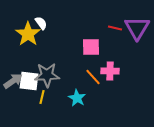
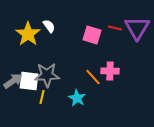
white semicircle: moved 8 px right, 3 px down
pink square: moved 1 px right, 12 px up; rotated 18 degrees clockwise
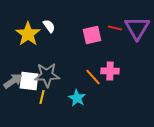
pink square: rotated 30 degrees counterclockwise
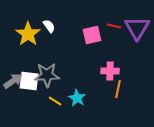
red line: moved 1 px left, 2 px up
orange line: moved 25 px right, 12 px down; rotated 54 degrees clockwise
yellow line: moved 13 px right, 4 px down; rotated 72 degrees counterclockwise
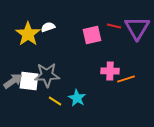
white semicircle: moved 1 px left, 1 px down; rotated 72 degrees counterclockwise
orange line: moved 8 px right, 10 px up; rotated 60 degrees clockwise
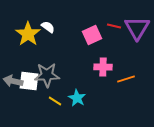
white semicircle: rotated 56 degrees clockwise
pink square: rotated 12 degrees counterclockwise
pink cross: moved 7 px left, 4 px up
gray arrow: rotated 132 degrees counterclockwise
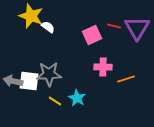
yellow star: moved 3 px right, 18 px up; rotated 15 degrees counterclockwise
gray star: moved 2 px right, 1 px up
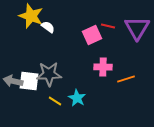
red line: moved 6 px left
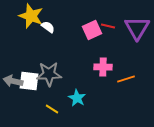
pink square: moved 5 px up
yellow line: moved 3 px left, 8 px down
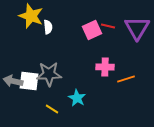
white semicircle: rotated 48 degrees clockwise
pink cross: moved 2 px right
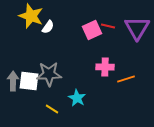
white semicircle: rotated 40 degrees clockwise
gray arrow: rotated 78 degrees clockwise
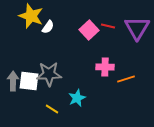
pink square: moved 3 px left; rotated 18 degrees counterclockwise
cyan star: rotated 18 degrees clockwise
